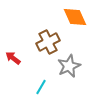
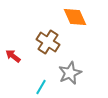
brown cross: rotated 30 degrees counterclockwise
red arrow: moved 2 px up
gray star: moved 1 px right, 7 px down
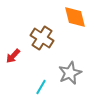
orange diamond: rotated 10 degrees clockwise
brown cross: moved 6 px left, 4 px up
red arrow: rotated 84 degrees counterclockwise
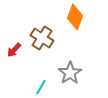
orange diamond: rotated 35 degrees clockwise
red arrow: moved 1 px right, 6 px up
gray star: rotated 10 degrees counterclockwise
